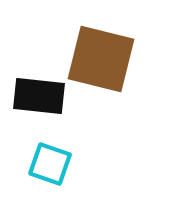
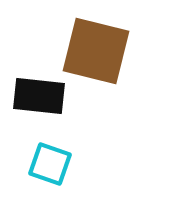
brown square: moved 5 px left, 8 px up
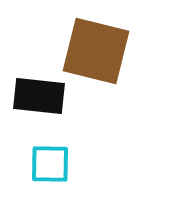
cyan square: rotated 18 degrees counterclockwise
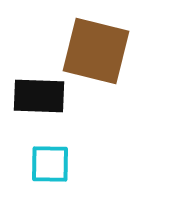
black rectangle: rotated 4 degrees counterclockwise
